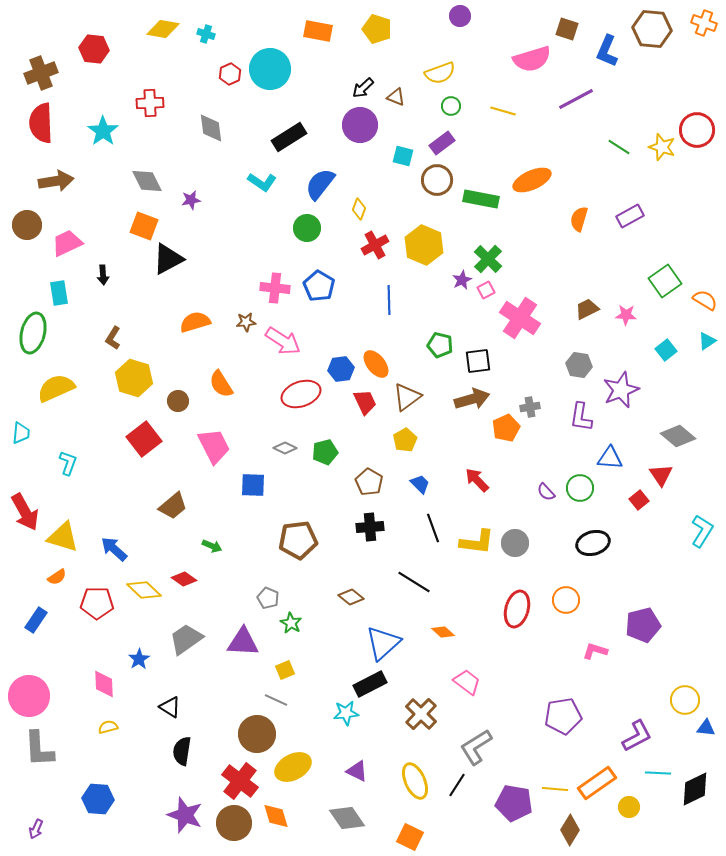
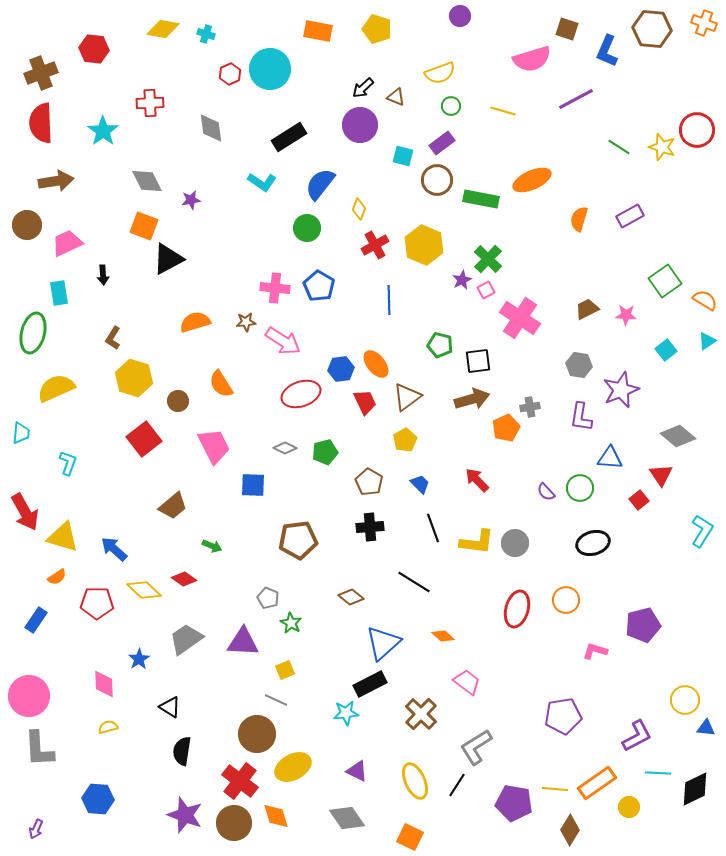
orange diamond at (443, 632): moved 4 px down
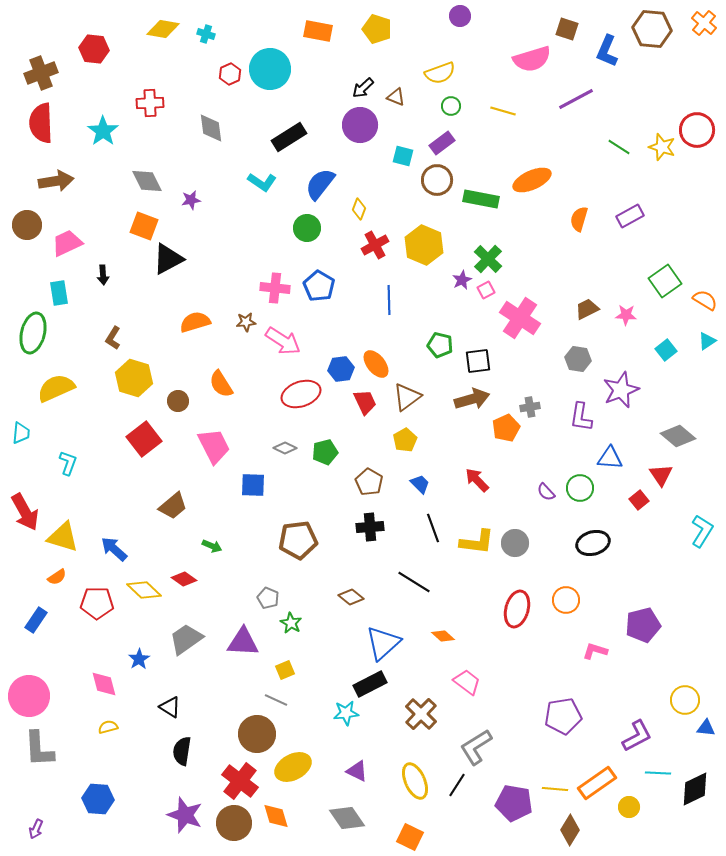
orange cross at (704, 23): rotated 20 degrees clockwise
gray hexagon at (579, 365): moved 1 px left, 6 px up
pink diamond at (104, 684): rotated 12 degrees counterclockwise
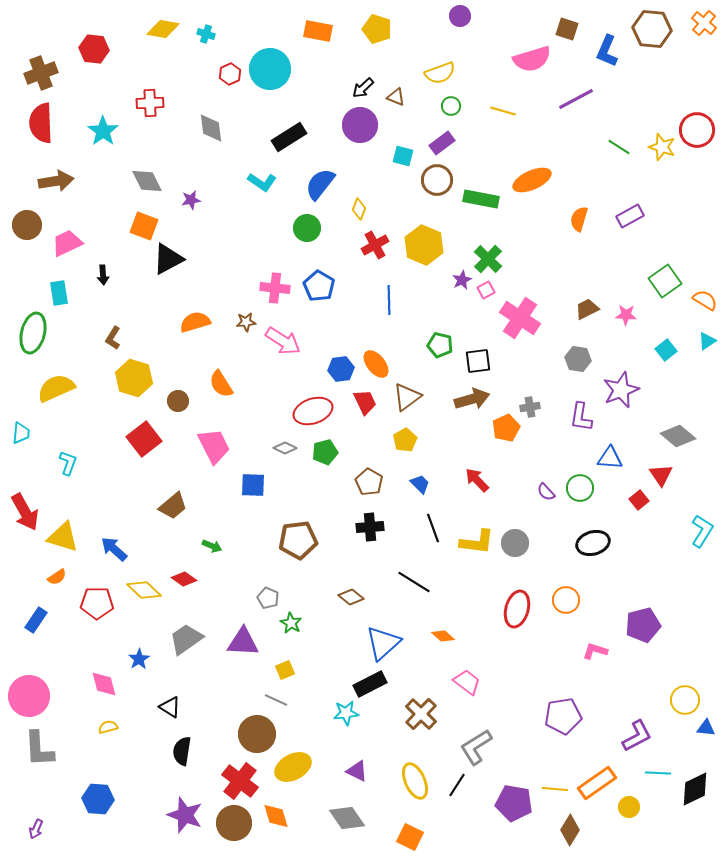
red ellipse at (301, 394): moved 12 px right, 17 px down
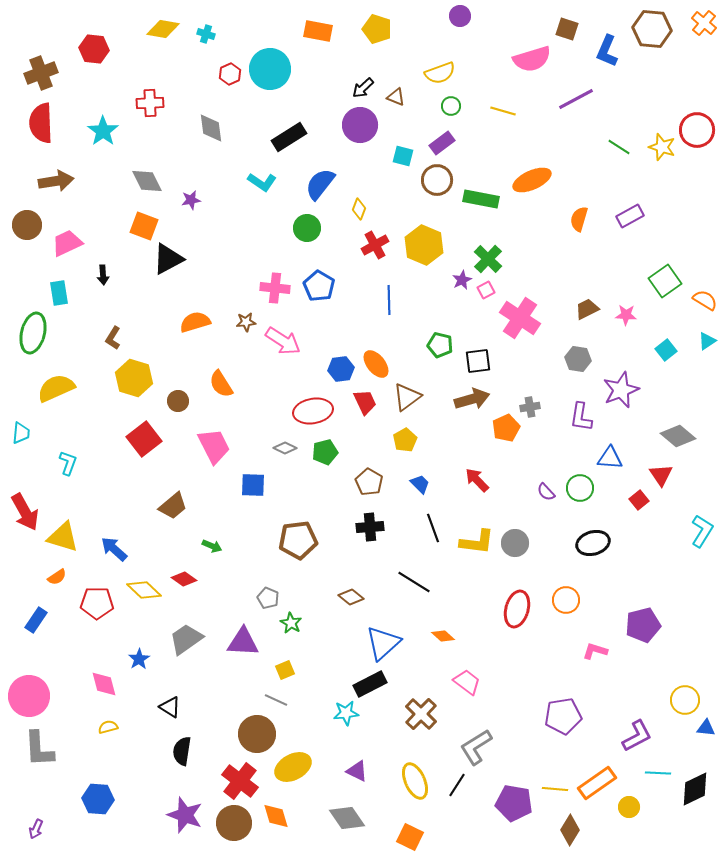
red ellipse at (313, 411): rotated 9 degrees clockwise
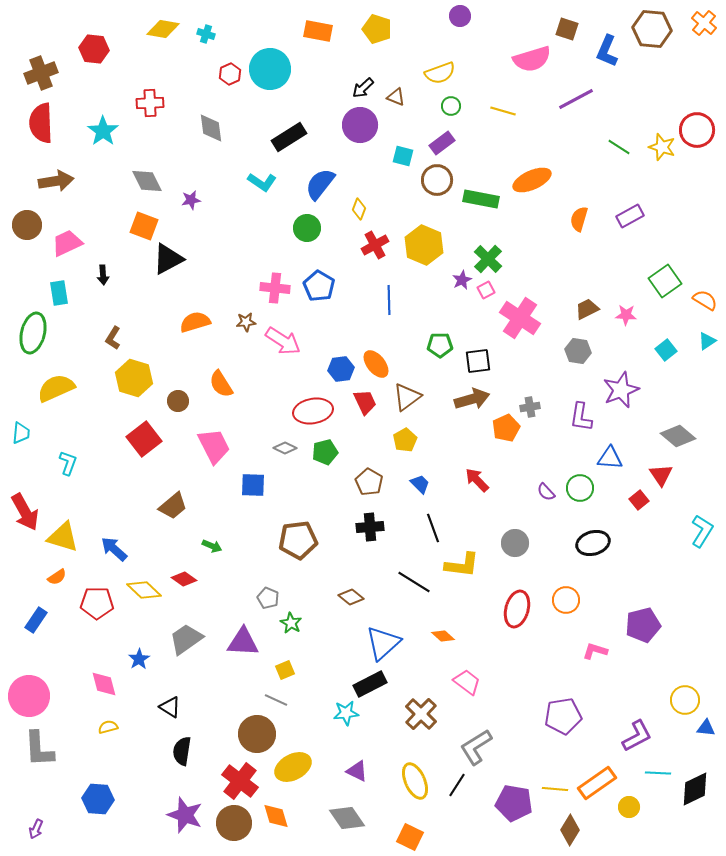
green pentagon at (440, 345): rotated 15 degrees counterclockwise
gray hexagon at (578, 359): moved 8 px up
yellow L-shape at (477, 542): moved 15 px left, 23 px down
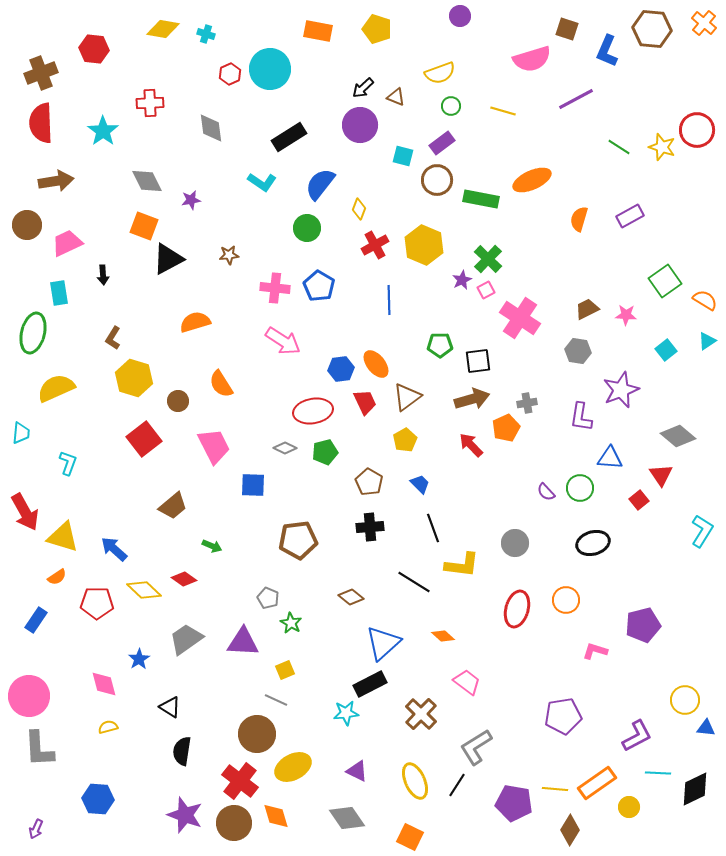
brown star at (246, 322): moved 17 px left, 67 px up
gray cross at (530, 407): moved 3 px left, 4 px up
red arrow at (477, 480): moved 6 px left, 35 px up
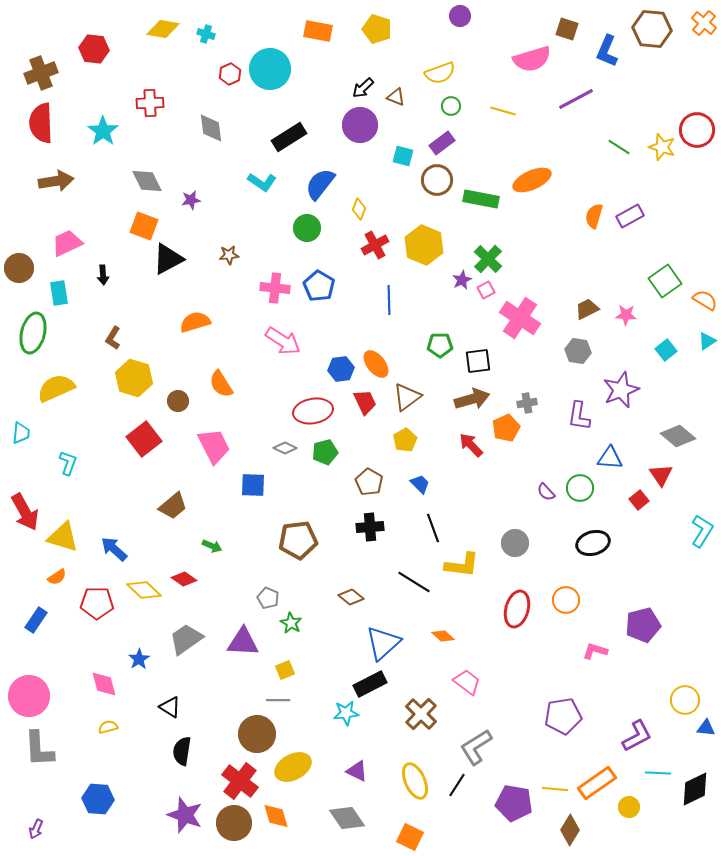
orange semicircle at (579, 219): moved 15 px right, 3 px up
brown circle at (27, 225): moved 8 px left, 43 px down
purple L-shape at (581, 417): moved 2 px left, 1 px up
gray line at (276, 700): moved 2 px right; rotated 25 degrees counterclockwise
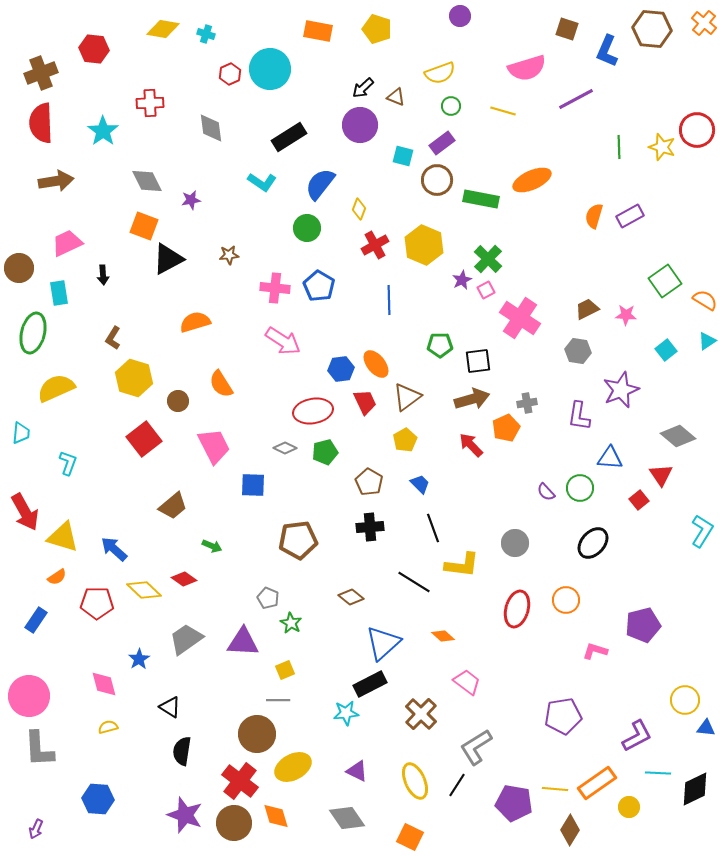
pink semicircle at (532, 59): moved 5 px left, 9 px down
green line at (619, 147): rotated 55 degrees clockwise
black ellipse at (593, 543): rotated 32 degrees counterclockwise
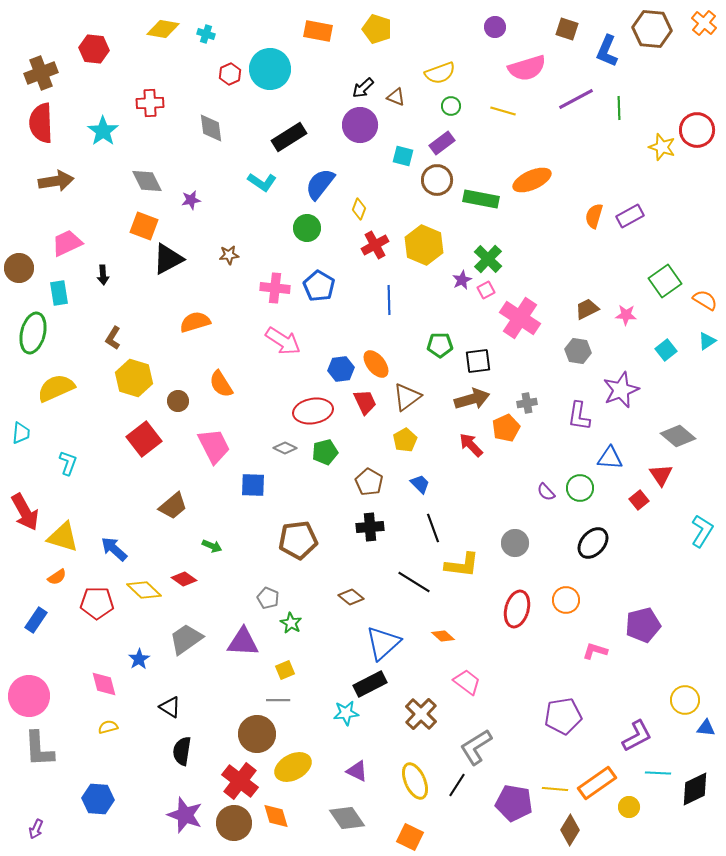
purple circle at (460, 16): moved 35 px right, 11 px down
green line at (619, 147): moved 39 px up
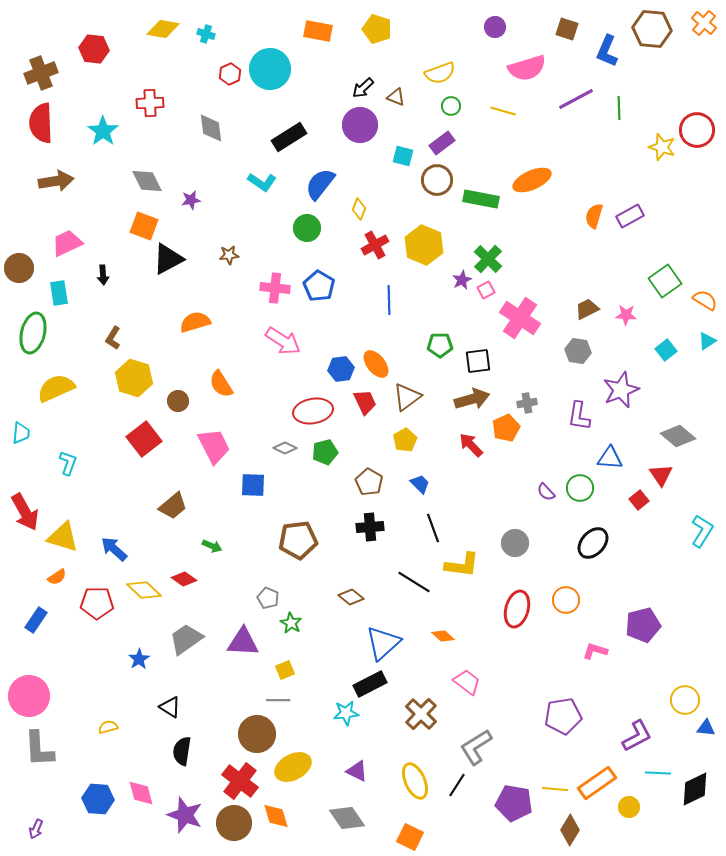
pink diamond at (104, 684): moved 37 px right, 109 px down
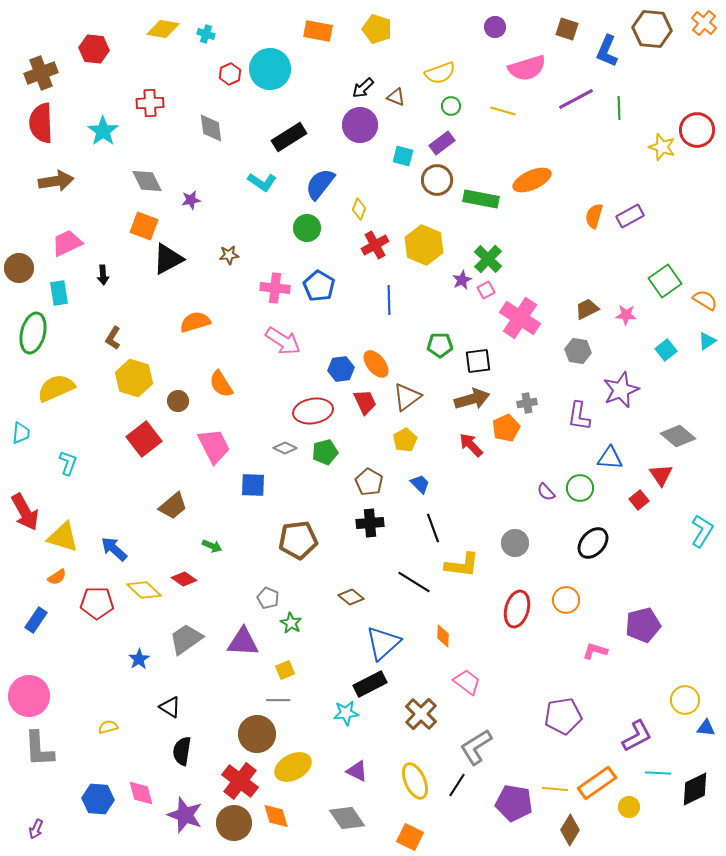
black cross at (370, 527): moved 4 px up
orange diamond at (443, 636): rotated 50 degrees clockwise
